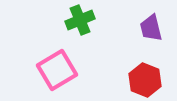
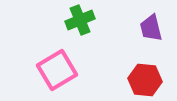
red hexagon: rotated 16 degrees counterclockwise
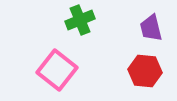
pink square: rotated 21 degrees counterclockwise
red hexagon: moved 9 px up
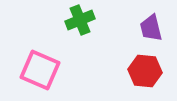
pink square: moved 17 px left; rotated 15 degrees counterclockwise
